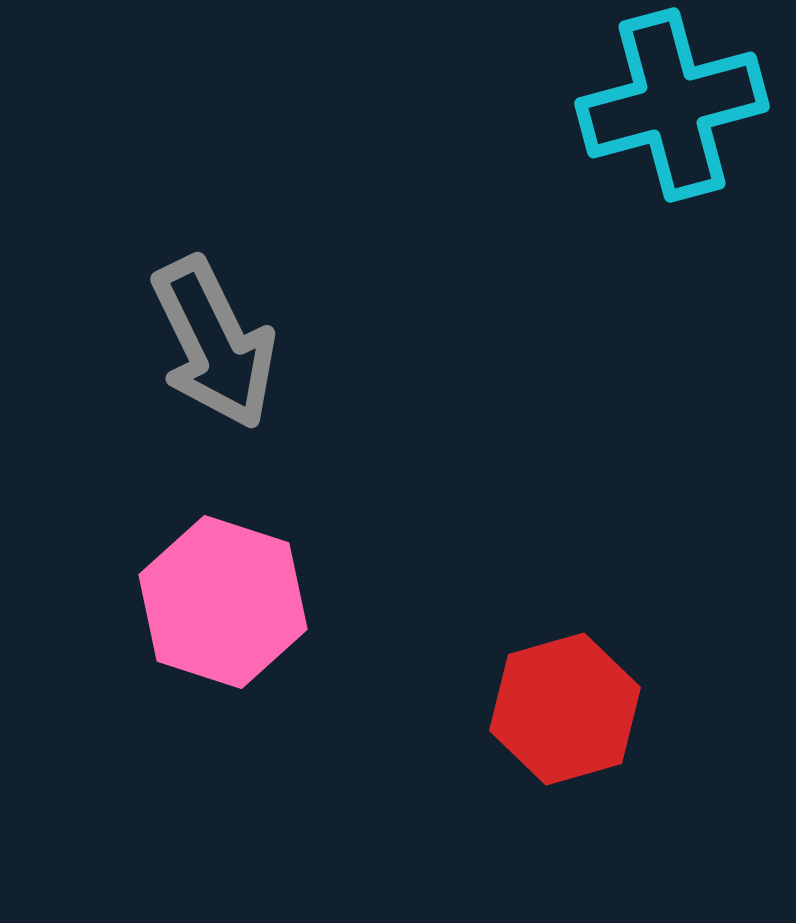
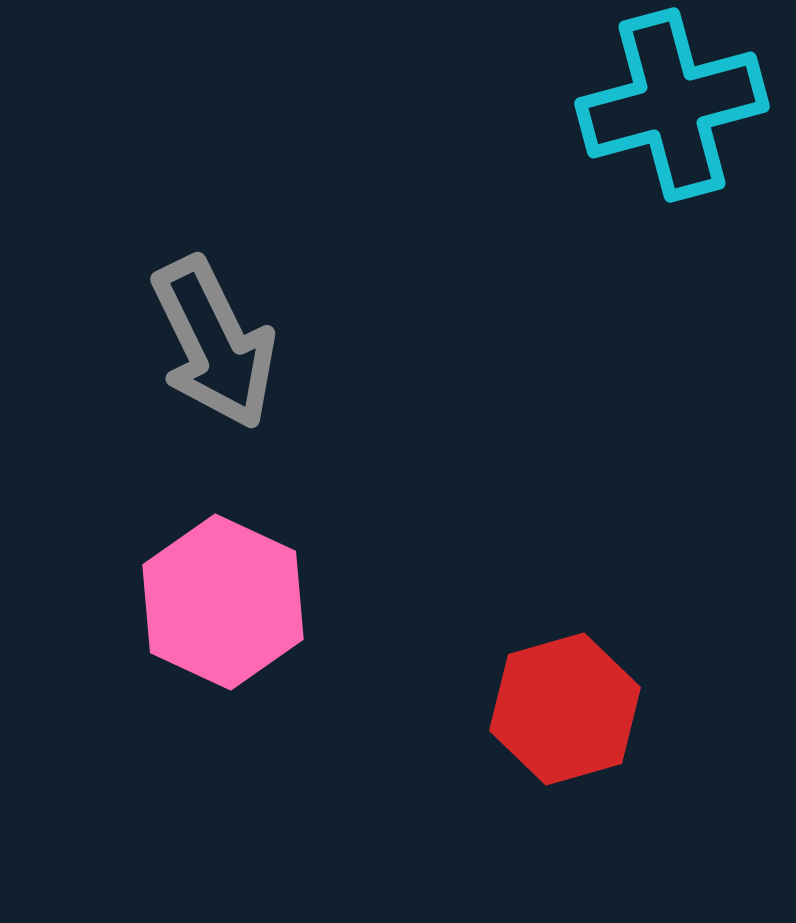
pink hexagon: rotated 7 degrees clockwise
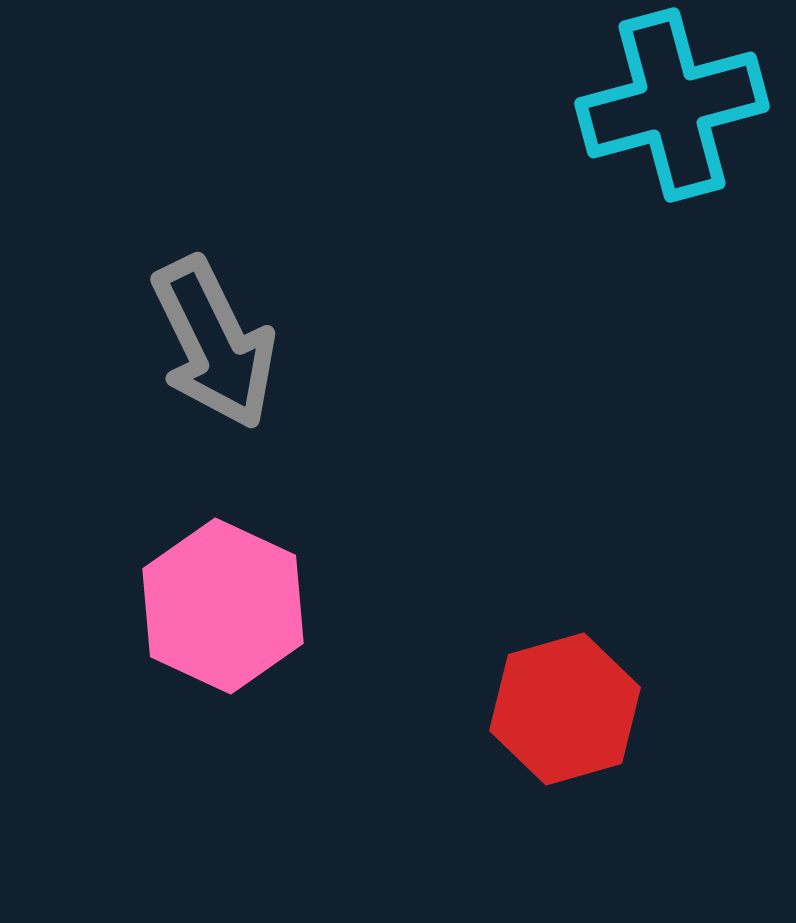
pink hexagon: moved 4 px down
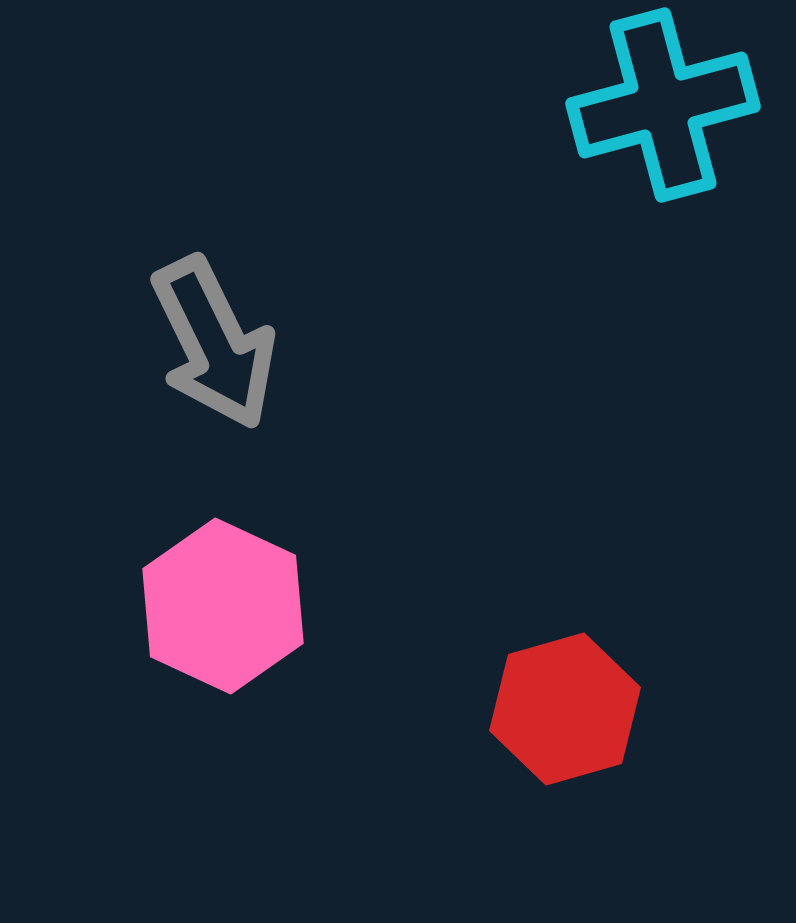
cyan cross: moved 9 px left
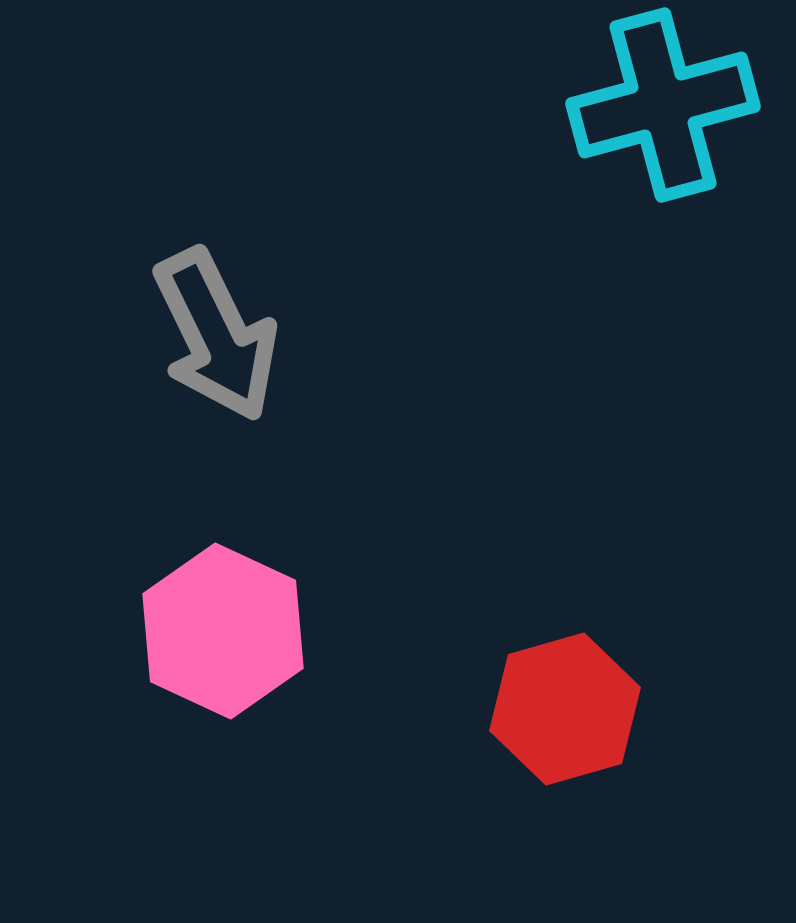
gray arrow: moved 2 px right, 8 px up
pink hexagon: moved 25 px down
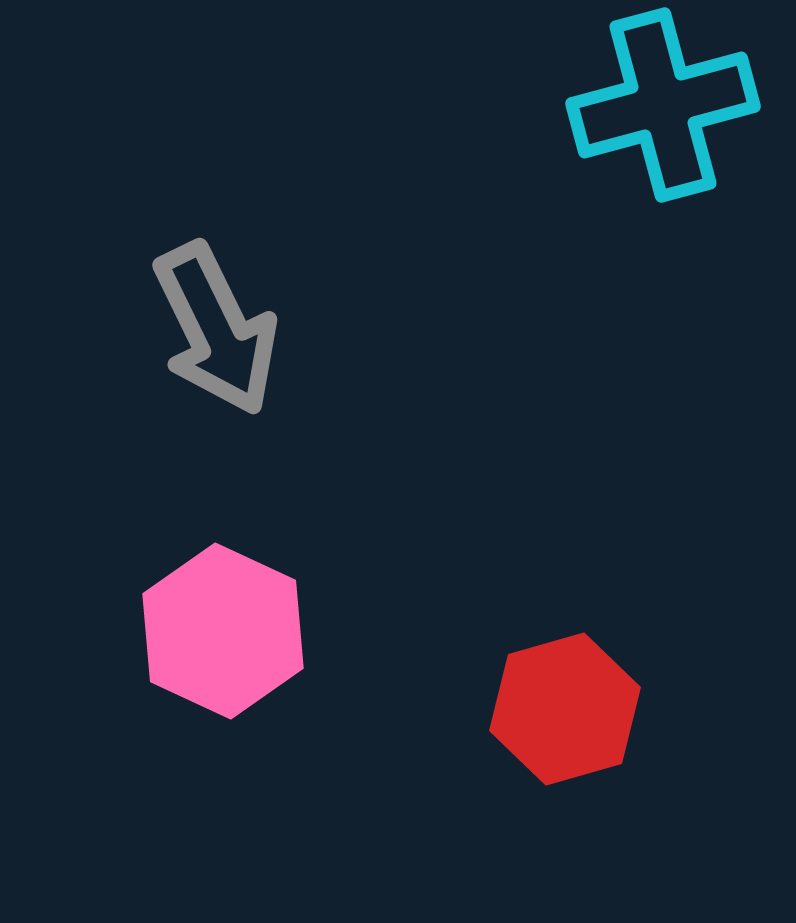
gray arrow: moved 6 px up
